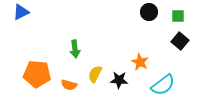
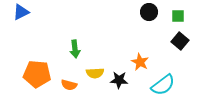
yellow semicircle: moved 1 px up; rotated 120 degrees counterclockwise
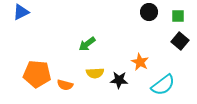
green arrow: moved 12 px right, 5 px up; rotated 60 degrees clockwise
orange semicircle: moved 4 px left
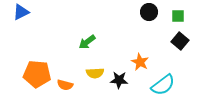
green arrow: moved 2 px up
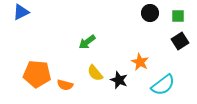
black circle: moved 1 px right, 1 px down
black square: rotated 18 degrees clockwise
yellow semicircle: rotated 54 degrees clockwise
black star: rotated 18 degrees clockwise
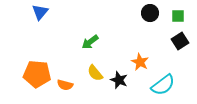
blue triangle: moved 19 px right; rotated 24 degrees counterclockwise
green arrow: moved 3 px right
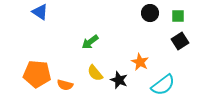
blue triangle: rotated 36 degrees counterclockwise
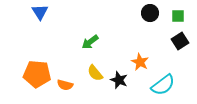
blue triangle: rotated 24 degrees clockwise
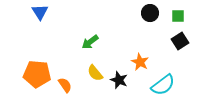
orange semicircle: rotated 140 degrees counterclockwise
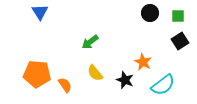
orange star: moved 3 px right
black star: moved 6 px right
